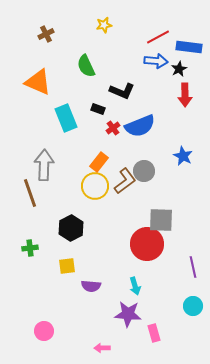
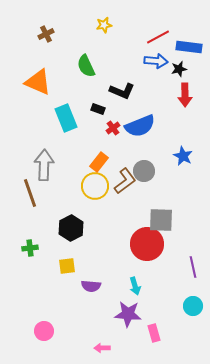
black star: rotated 14 degrees clockwise
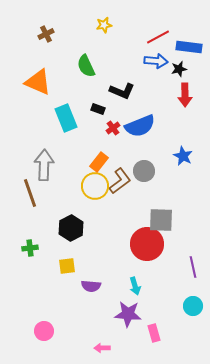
brown L-shape: moved 5 px left
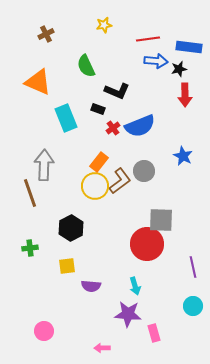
red line: moved 10 px left, 2 px down; rotated 20 degrees clockwise
black L-shape: moved 5 px left
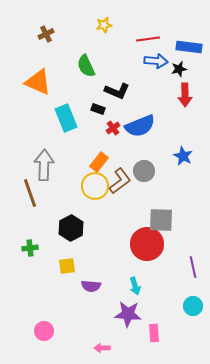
pink rectangle: rotated 12 degrees clockwise
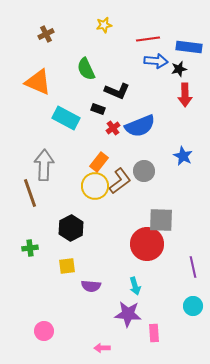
green semicircle: moved 3 px down
cyan rectangle: rotated 40 degrees counterclockwise
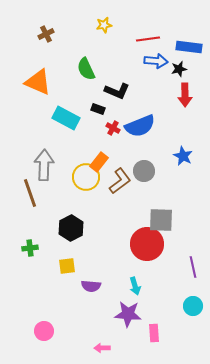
red cross: rotated 24 degrees counterclockwise
yellow circle: moved 9 px left, 9 px up
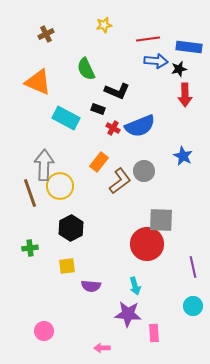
yellow circle: moved 26 px left, 9 px down
